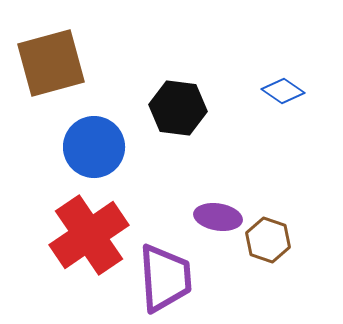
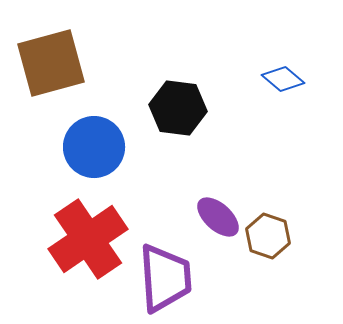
blue diamond: moved 12 px up; rotated 6 degrees clockwise
purple ellipse: rotated 33 degrees clockwise
red cross: moved 1 px left, 4 px down
brown hexagon: moved 4 px up
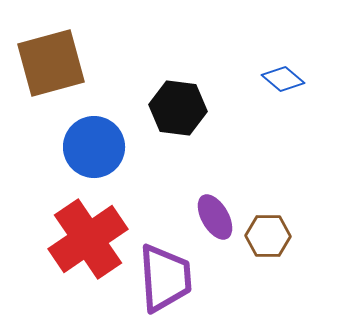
purple ellipse: moved 3 px left; rotated 18 degrees clockwise
brown hexagon: rotated 18 degrees counterclockwise
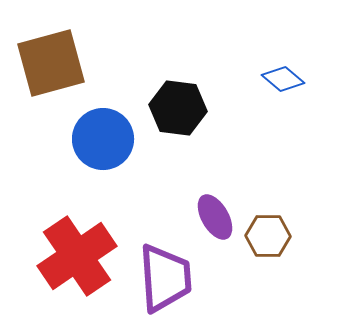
blue circle: moved 9 px right, 8 px up
red cross: moved 11 px left, 17 px down
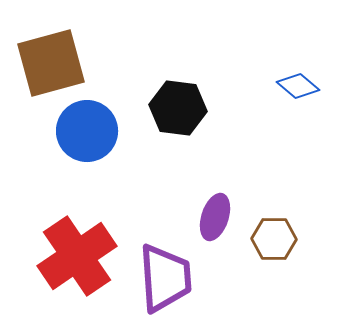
blue diamond: moved 15 px right, 7 px down
blue circle: moved 16 px left, 8 px up
purple ellipse: rotated 48 degrees clockwise
brown hexagon: moved 6 px right, 3 px down
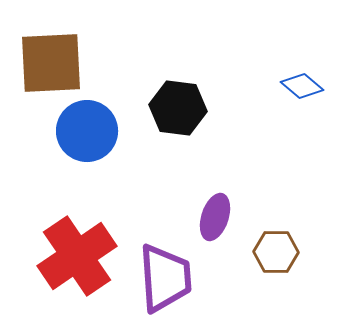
brown square: rotated 12 degrees clockwise
blue diamond: moved 4 px right
brown hexagon: moved 2 px right, 13 px down
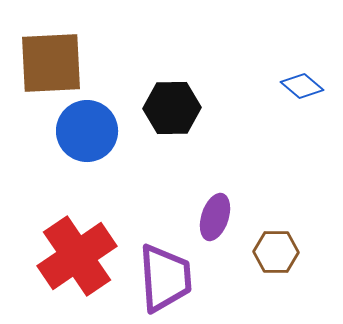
black hexagon: moved 6 px left; rotated 8 degrees counterclockwise
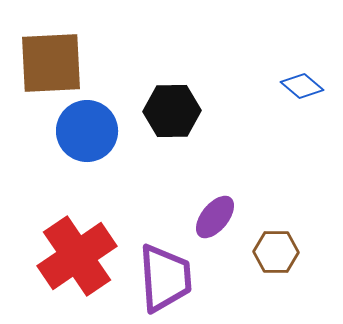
black hexagon: moved 3 px down
purple ellipse: rotated 21 degrees clockwise
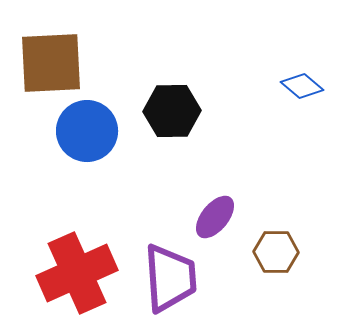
red cross: moved 17 px down; rotated 10 degrees clockwise
purple trapezoid: moved 5 px right
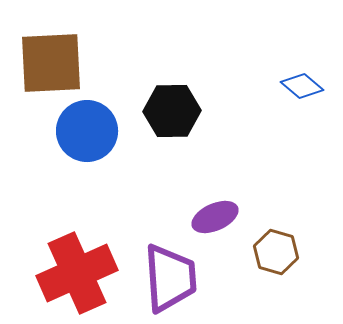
purple ellipse: rotated 27 degrees clockwise
brown hexagon: rotated 15 degrees clockwise
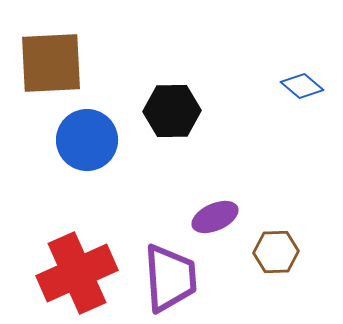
blue circle: moved 9 px down
brown hexagon: rotated 18 degrees counterclockwise
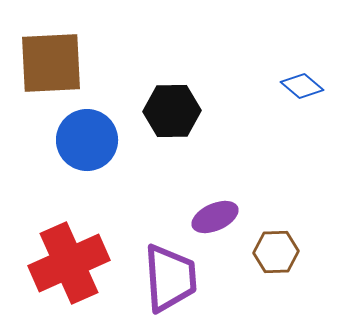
red cross: moved 8 px left, 10 px up
